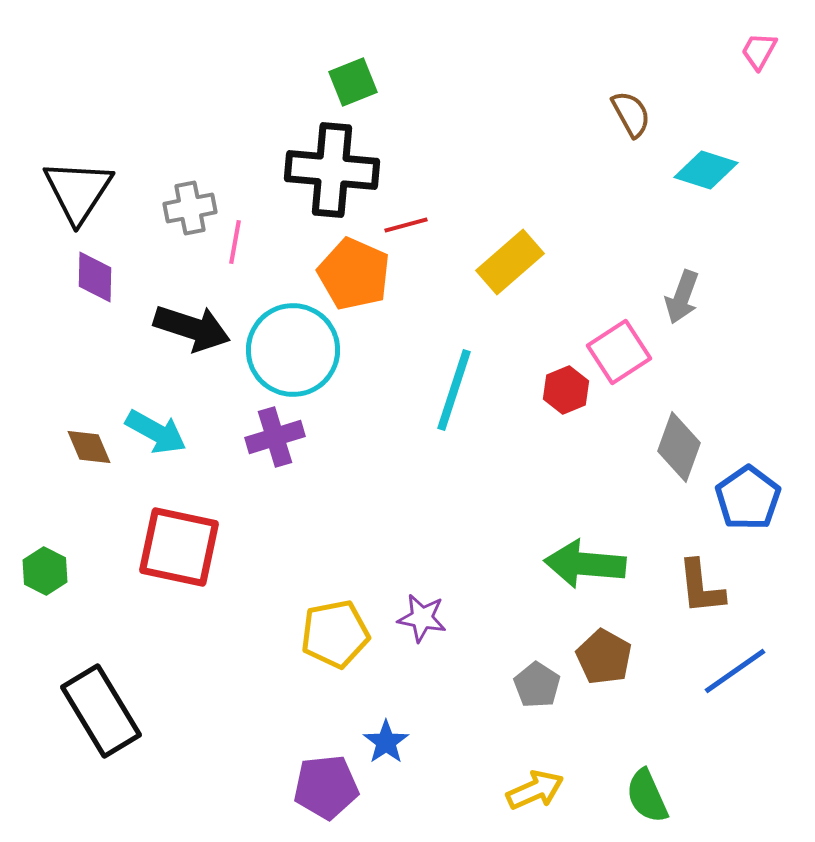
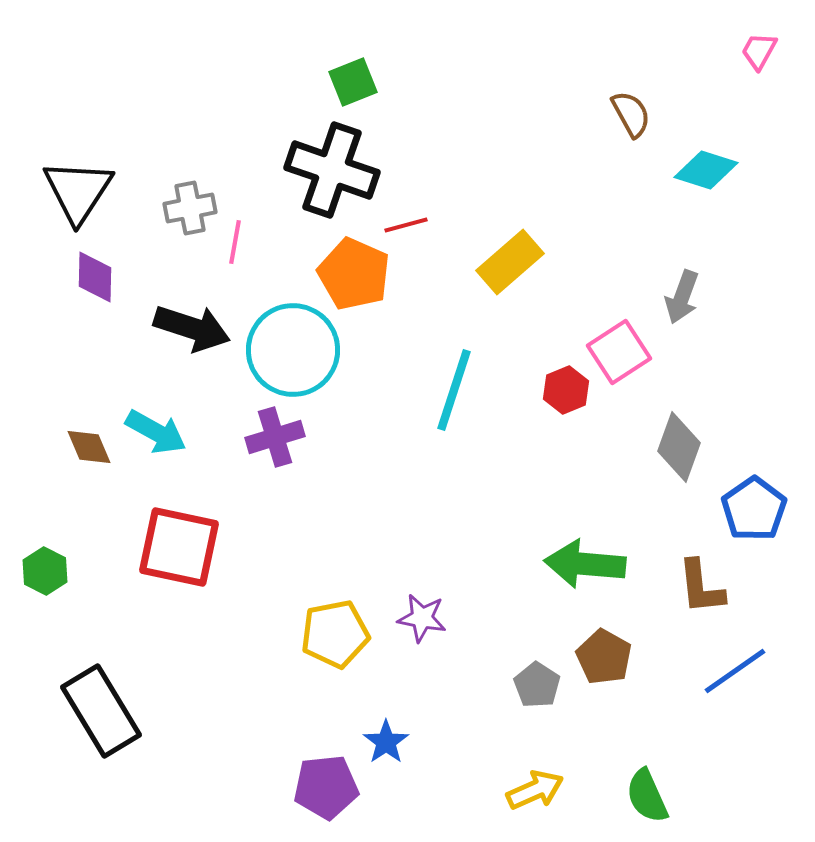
black cross: rotated 14 degrees clockwise
blue pentagon: moved 6 px right, 11 px down
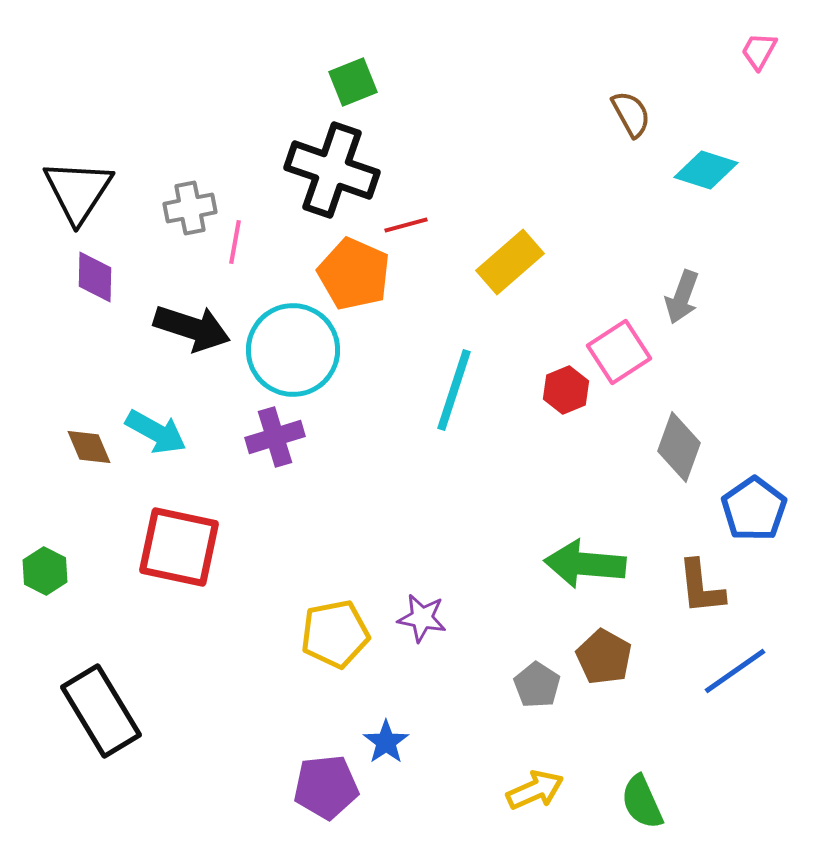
green semicircle: moved 5 px left, 6 px down
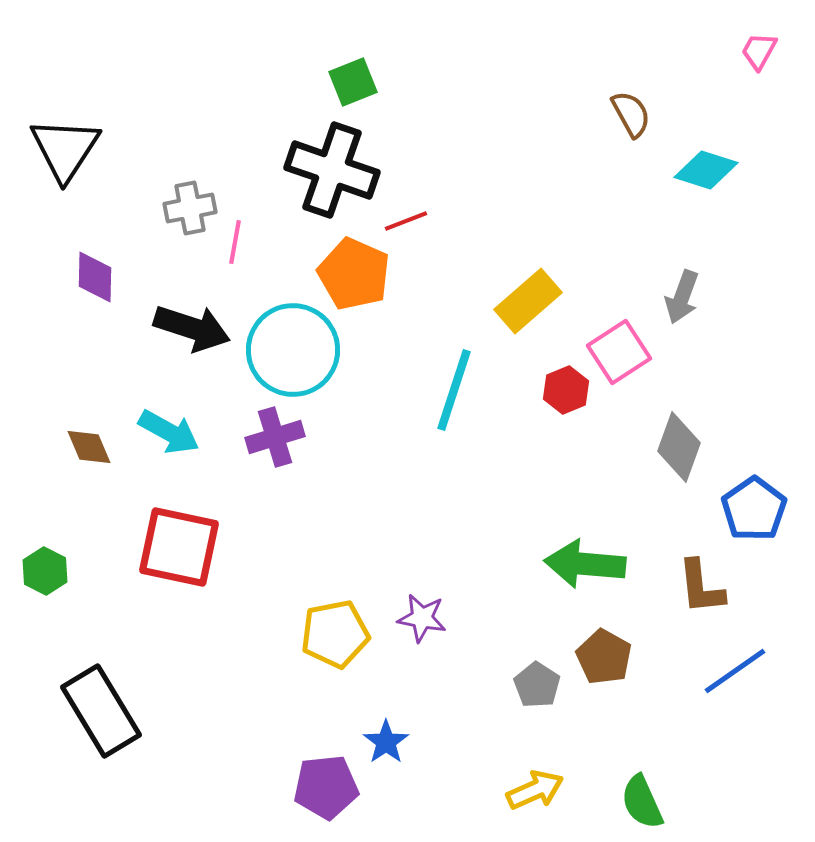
black triangle: moved 13 px left, 42 px up
red line: moved 4 px up; rotated 6 degrees counterclockwise
yellow rectangle: moved 18 px right, 39 px down
cyan arrow: moved 13 px right
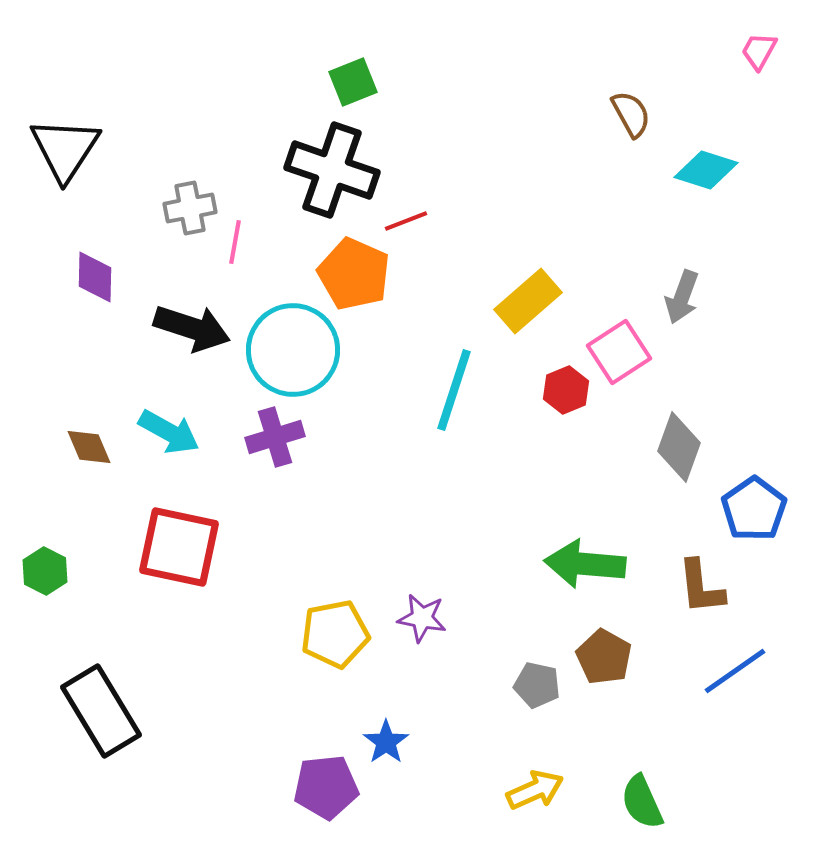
gray pentagon: rotated 21 degrees counterclockwise
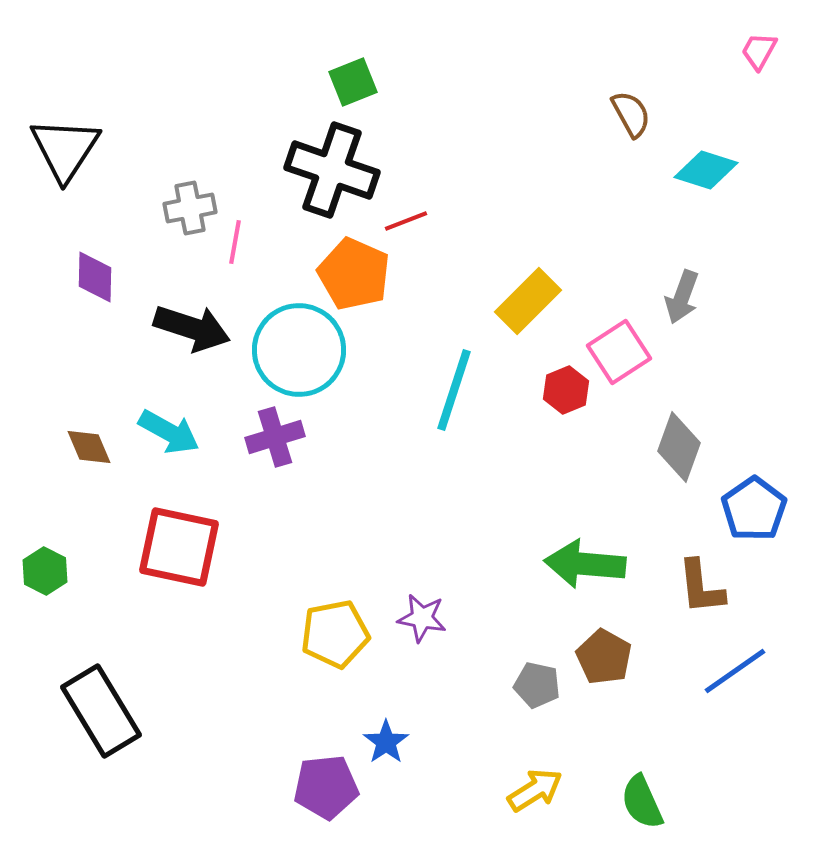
yellow rectangle: rotated 4 degrees counterclockwise
cyan circle: moved 6 px right
yellow arrow: rotated 8 degrees counterclockwise
